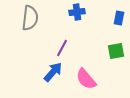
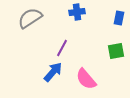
gray semicircle: rotated 130 degrees counterclockwise
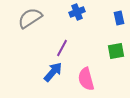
blue cross: rotated 14 degrees counterclockwise
blue rectangle: rotated 24 degrees counterclockwise
pink semicircle: rotated 25 degrees clockwise
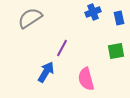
blue cross: moved 16 px right
blue arrow: moved 7 px left; rotated 10 degrees counterclockwise
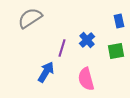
blue cross: moved 6 px left, 28 px down; rotated 21 degrees counterclockwise
blue rectangle: moved 3 px down
purple line: rotated 12 degrees counterclockwise
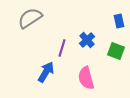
green square: rotated 30 degrees clockwise
pink semicircle: moved 1 px up
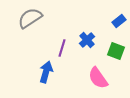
blue rectangle: rotated 64 degrees clockwise
blue arrow: rotated 15 degrees counterclockwise
pink semicircle: moved 12 px right; rotated 20 degrees counterclockwise
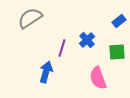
green square: moved 1 px right, 1 px down; rotated 24 degrees counterclockwise
pink semicircle: rotated 15 degrees clockwise
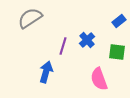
purple line: moved 1 px right, 2 px up
green square: rotated 12 degrees clockwise
pink semicircle: moved 1 px right, 1 px down
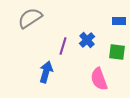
blue rectangle: rotated 40 degrees clockwise
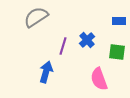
gray semicircle: moved 6 px right, 1 px up
